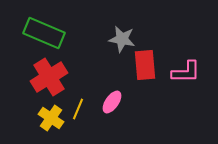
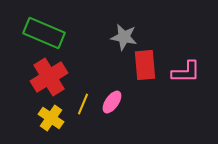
gray star: moved 2 px right, 2 px up
yellow line: moved 5 px right, 5 px up
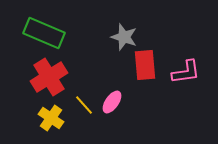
gray star: rotated 8 degrees clockwise
pink L-shape: rotated 8 degrees counterclockwise
yellow line: moved 1 px right, 1 px down; rotated 65 degrees counterclockwise
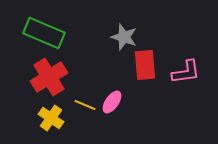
yellow line: moved 1 px right; rotated 25 degrees counterclockwise
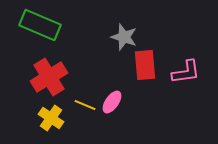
green rectangle: moved 4 px left, 8 px up
